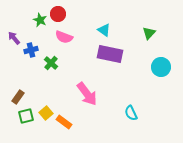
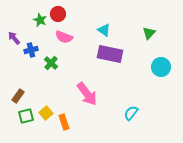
brown rectangle: moved 1 px up
cyan semicircle: rotated 63 degrees clockwise
orange rectangle: rotated 35 degrees clockwise
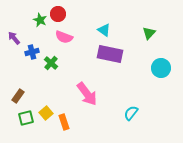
blue cross: moved 1 px right, 2 px down
cyan circle: moved 1 px down
green square: moved 2 px down
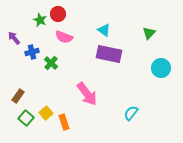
purple rectangle: moved 1 px left
green square: rotated 35 degrees counterclockwise
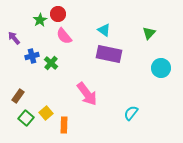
green star: rotated 16 degrees clockwise
pink semicircle: moved 1 px up; rotated 30 degrees clockwise
blue cross: moved 4 px down
orange rectangle: moved 3 px down; rotated 21 degrees clockwise
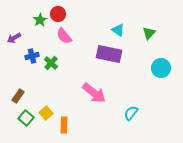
cyan triangle: moved 14 px right
purple arrow: rotated 80 degrees counterclockwise
pink arrow: moved 7 px right, 1 px up; rotated 15 degrees counterclockwise
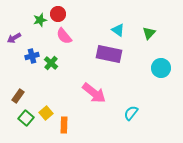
green star: rotated 16 degrees clockwise
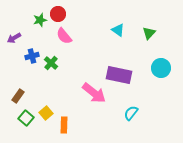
purple rectangle: moved 10 px right, 21 px down
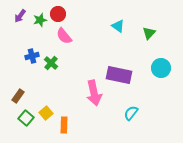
cyan triangle: moved 4 px up
purple arrow: moved 6 px right, 22 px up; rotated 24 degrees counterclockwise
pink arrow: rotated 40 degrees clockwise
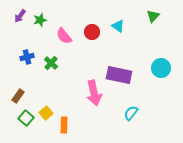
red circle: moved 34 px right, 18 px down
green triangle: moved 4 px right, 17 px up
blue cross: moved 5 px left, 1 px down
